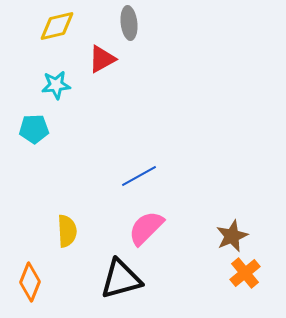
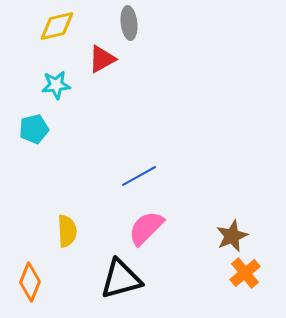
cyan pentagon: rotated 12 degrees counterclockwise
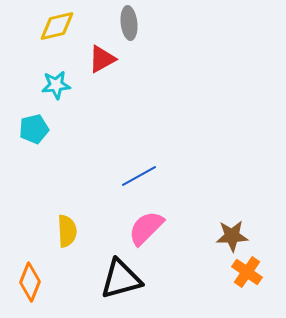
brown star: rotated 20 degrees clockwise
orange cross: moved 2 px right, 1 px up; rotated 16 degrees counterclockwise
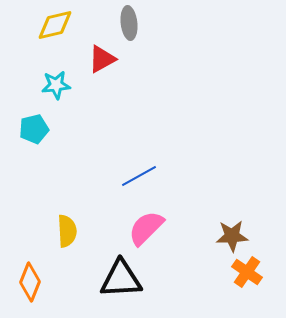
yellow diamond: moved 2 px left, 1 px up
black triangle: rotated 12 degrees clockwise
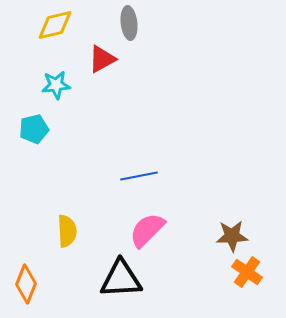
blue line: rotated 18 degrees clockwise
pink semicircle: moved 1 px right, 2 px down
orange diamond: moved 4 px left, 2 px down
